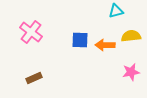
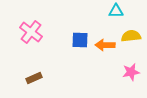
cyan triangle: rotated 14 degrees clockwise
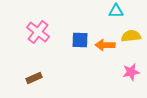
pink cross: moved 7 px right
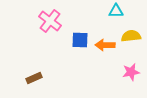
pink cross: moved 12 px right, 11 px up
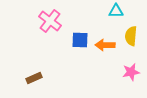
yellow semicircle: rotated 78 degrees counterclockwise
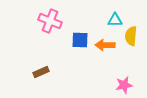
cyan triangle: moved 1 px left, 9 px down
pink cross: rotated 15 degrees counterclockwise
pink star: moved 7 px left, 13 px down
brown rectangle: moved 7 px right, 6 px up
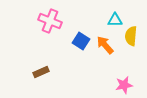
blue square: moved 1 px right, 1 px down; rotated 30 degrees clockwise
orange arrow: rotated 48 degrees clockwise
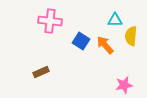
pink cross: rotated 15 degrees counterclockwise
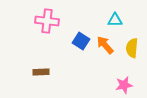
pink cross: moved 3 px left
yellow semicircle: moved 1 px right, 12 px down
brown rectangle: rotated 21 degrees clockwise
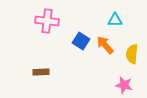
yellow semicircle: moved 6 px down
pink star: rotated 24 degrees clockwise
